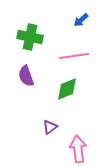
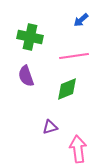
purple triangle: rotated 21 degrees clockwise
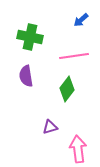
purple semicircle: rotated 10 degrees clockwise
green diamond: rotated 30 degrees counterclockwise
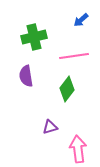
green cross: moved 4 px right; rotated 25 degrees counterclockwise
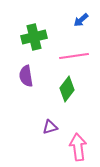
pink arrow: moved 2 px up
